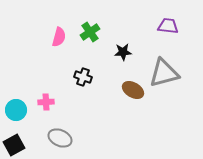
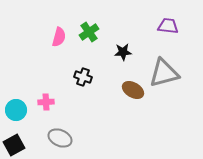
green cross: moved 1 px left
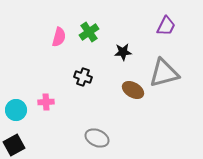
purple trapezoid: moved 2 px left; rotated 110 degrees clockwise
gray ellipse: moved 37 px right
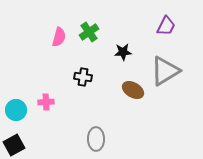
gray triangle: moved 1 px right, 2 px up; rotated 16 degrees counterclockwise
black cross: rotated 12 degrees counterclockwise
gray ellipse: moved 1 px left, 1 px down; rotated 65 degrees clockwise
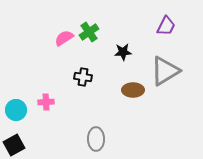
pink semicircle: moved 5 px right, 1 px down; rotated 138 degrees counterclockwise
brown ellipse: rotated 30 degrees counterclockwise
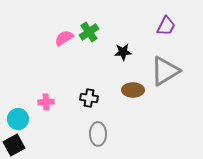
black cross: moved 6 px right, 21 px down
cyan circle: moved 2 px right, 9 px down
gray ellipse: moved 2 px right, 5 px up
